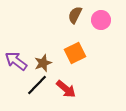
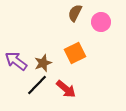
brown semicircle: moved 2 px up
pink circle: moved 2 px down
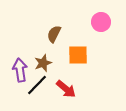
brown semicircle: moved 21 px left, 21 px down
orange square: moved 3 px right, 2 px down; rotated 25 degrees clockwise
purple arrow: moved 4 px right, 9 px down; rotated 45 degrees clockwise
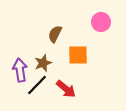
brown semicircle: moved 1 px right
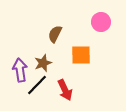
orange square: moved 3 px right
red arrow: moved 1 px left, 1 px down; rotated 25 degrees clockwise
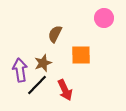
pink circle: moved 3 px right, 4 px up
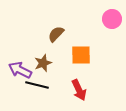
pink circle: moved 8 px right, 1 px down
brown semicircle: moved 1 px right; rotated 18 degrees clockwise
purple arrow: rotated 55 degrees counterclockwise
black line: rotated 60 degrees clockwise
red arrow: moved 14 px right
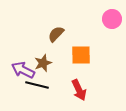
purple arrow: moved 3 px right
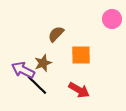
black line: rotated 30 degrees clockwise
red arrow: rotated 35 degrees counterclockwise
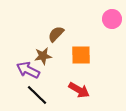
brown star: moved 7 px up; rotated 12 degrees clockwise
purple arrow: moved 5 px right
black line: moved 10 px down
